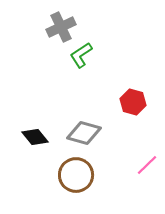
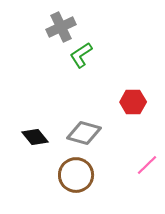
red hexagon: rotated 15 degrees counterclockwise
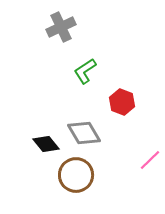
green L-shape: moved 4 px right, 16 px down
red hexagon: moved 11 px left; rotated 20 degrees clockwise
gray diamond: rotated 44 degrees clockwise
black diamond: moved 11 px right, 7 px down
pink line: moved 3 px right, 5 px up
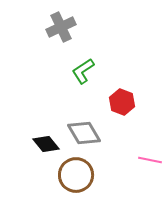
green L-shape: moved 2 px left
pink line: rotated 55 degrees clockwise
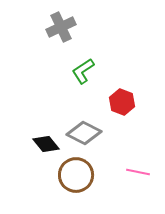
gray diamond: rotated 32 degrees counterclockwise
pink line: moved 12 px left, 12 px down
